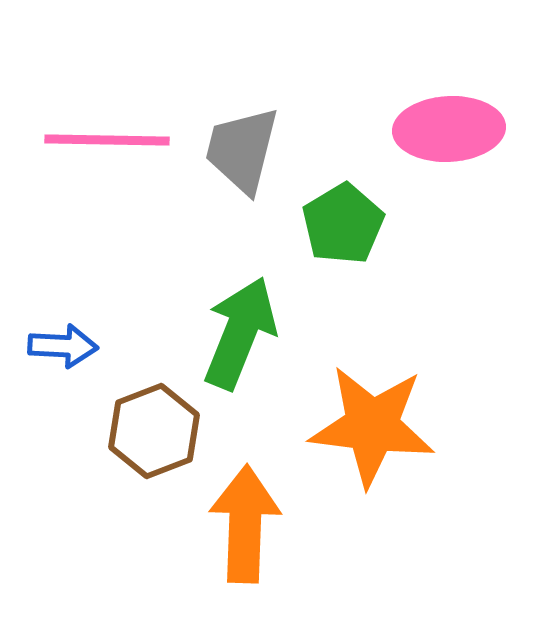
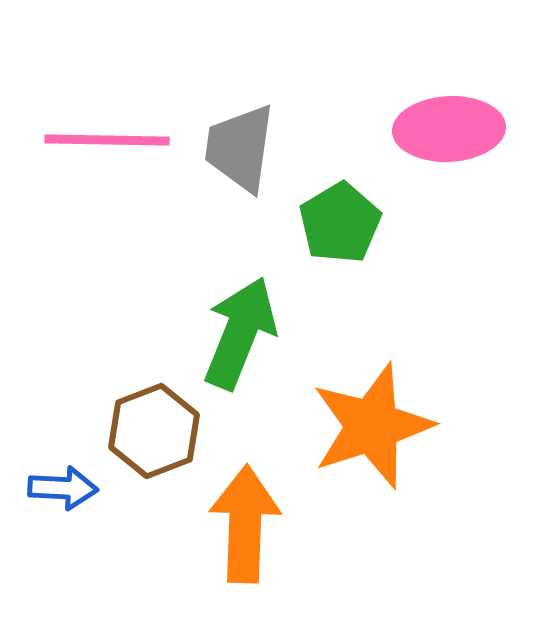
gray trapezoid: moved 2 px left, 2 px up; rotated 6 degrees counterclockwise
green pentagon: moved 3 px left, 1 px up
blue arrow: moved 142 px down
orange star: rotated 25 degrees counterclockwise
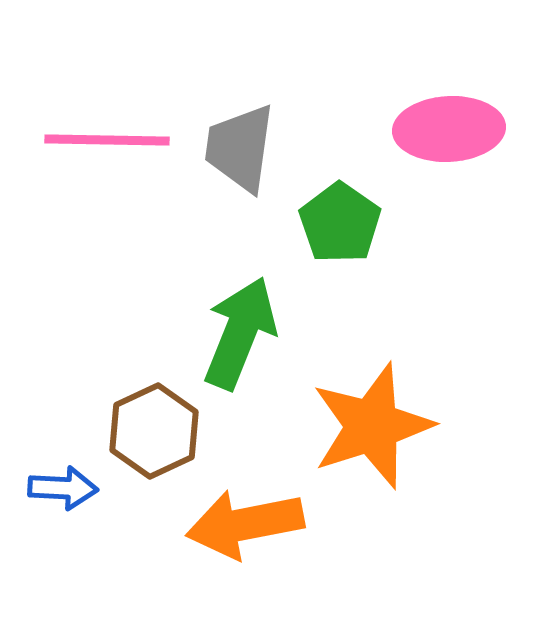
green pentagon: rotated 6 degrees counterclockwise
brown hexagon: rotated 4 degrees counterclockwise
orange arrow: rotated 103 degrees counterclockwise
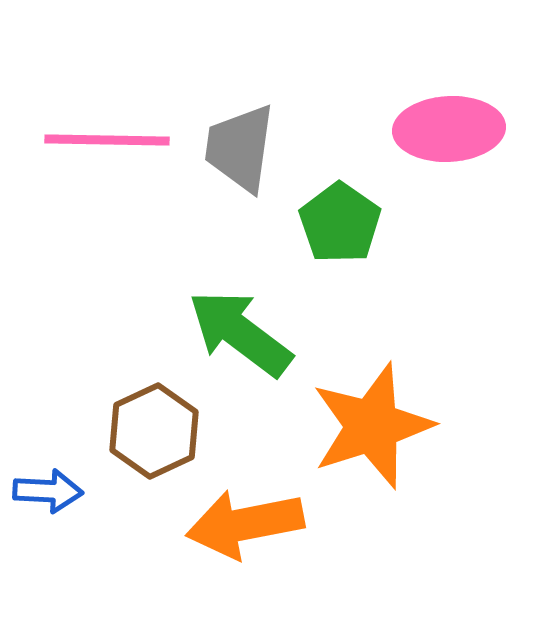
green arrow: rotated 75 degrees counterclockwise
blue arrow: moved 15 px left, 3 px down
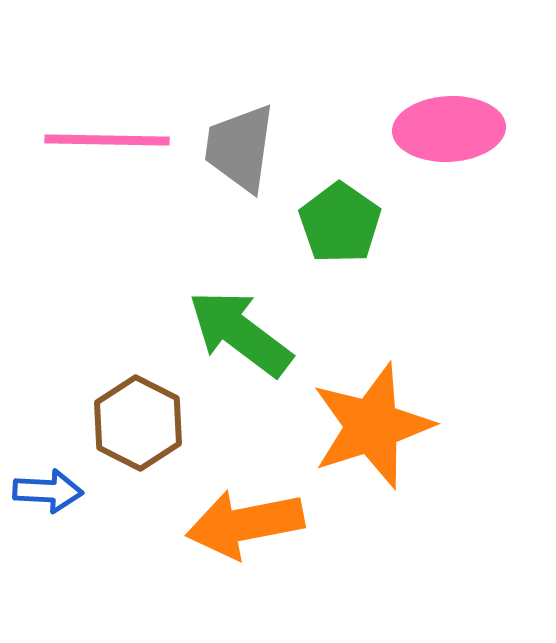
brown hexagon: moved 16 px left, 8 px up; rotated 8 degrees counterclockwise
